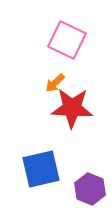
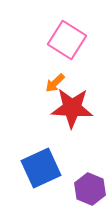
pink square: rotated 6 degrees clockwise
blue square: moved 1 px up; rotated 12 degrees counterclockwise
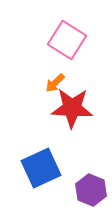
purple hexagon: moved 1 px right, 1 px down
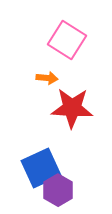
orange arrow: moved 8 px left, 5 px up; rotated 130 degrees counterclockwise
purple hexagon: moved 33 px left; rotated 8 degrees clockwise
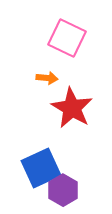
pink square: moved 2 px up; rotated 6 degrees counterclockwise
red star: rotated 27 degrees clockwise
purple hexagon: moved 5 px right
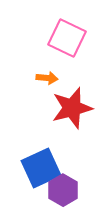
red star: rotated 27 degrees clockwise
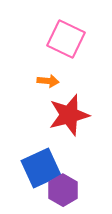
pink square: moved 1 px left, 1 px down
orange arrow: moved 1 px right, 3 px down
red star: moved 3 px left, 7 px down
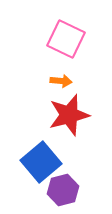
orange arrow: moved 13 px right
blue square: moved 6 px up; rotated 15 degrees counterclockwise
purple hexagon: rotated 16 degrees clockwise
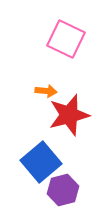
orange arrow: moved 15 px left, 10 px down
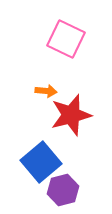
red star: moved 2 px right
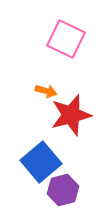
orange arrow: rotated 10 degrees clockwise
